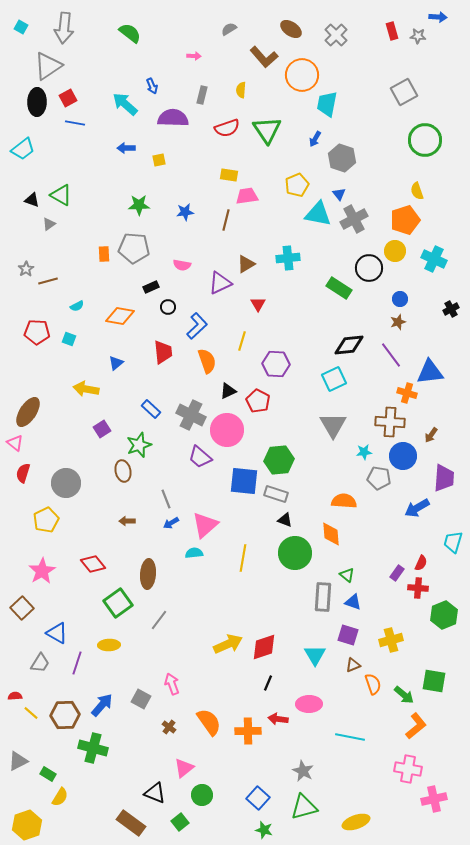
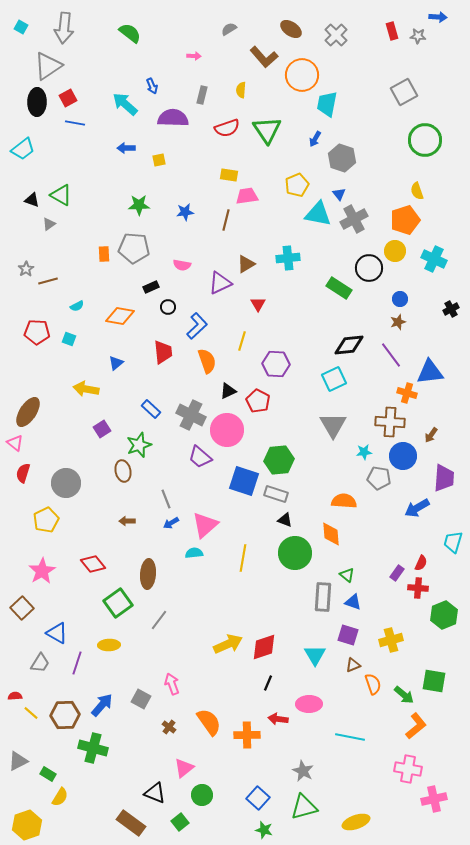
blue square at (244, 481): rotated 12 degrees clockwise
orange cross at (248, 731): moved 1 px left, 4 px down
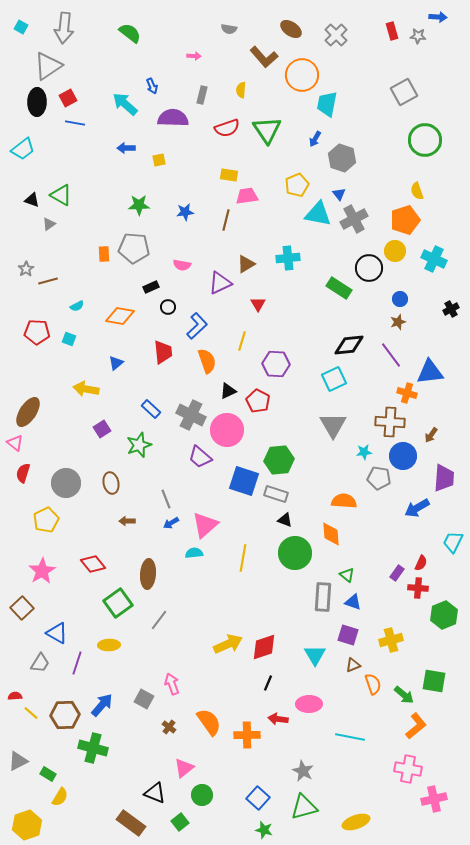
gray semicircle at (229, 29): rotated 140 degrees counterclockwise
brown ellipse at (123, 471): moved 12 px left, 12 px down
cyan trapezoid at (453, 542): rotated 10 degrees clockwise
gray square at (141, 699): moved 3 px right
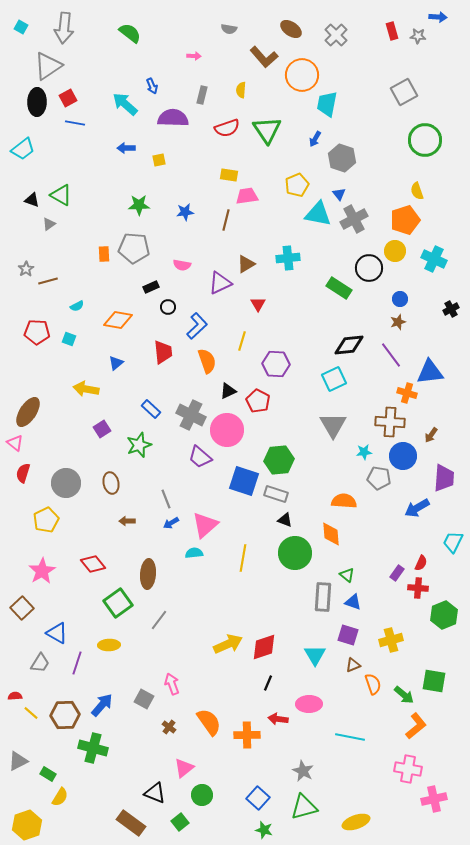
orange diamond at (120, 316): moved 2 px left, 4 px down
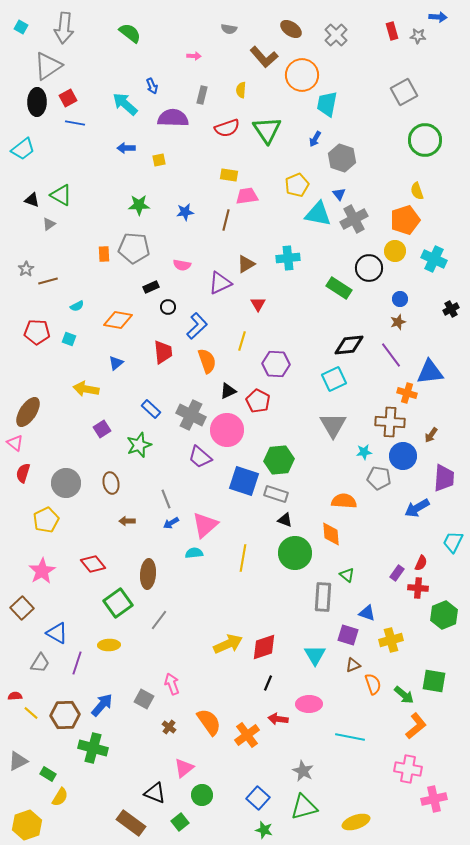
blue triangle at (353, 602): moved 14 px right, 11 px down
orange cross at (247, 735): rotated 35 degrees counterclockwise
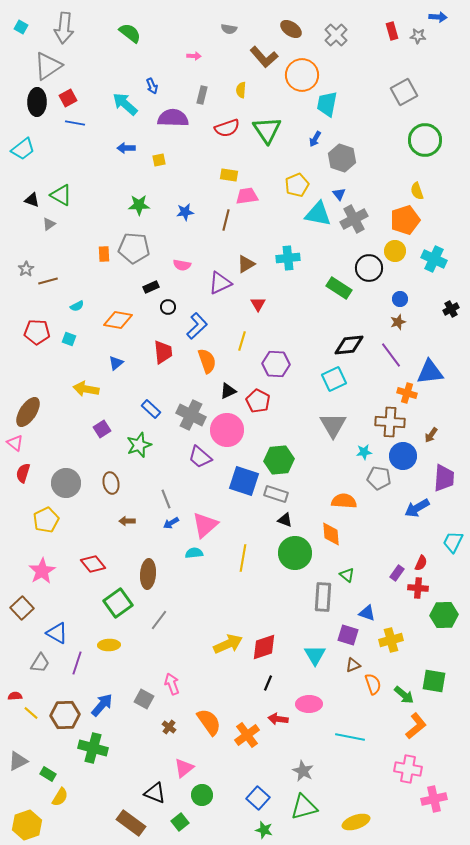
green hexagon at (444, 615): rotated 20 degrees clockwise
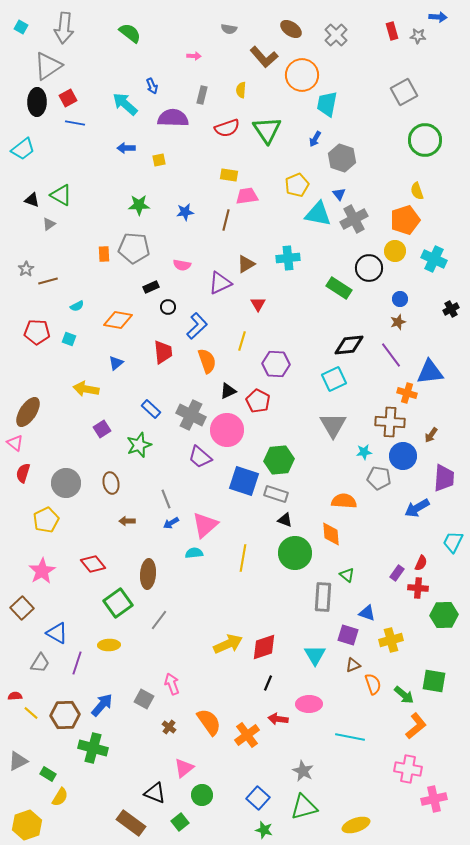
yellow ellipse at (356, 822): moved 3 px down
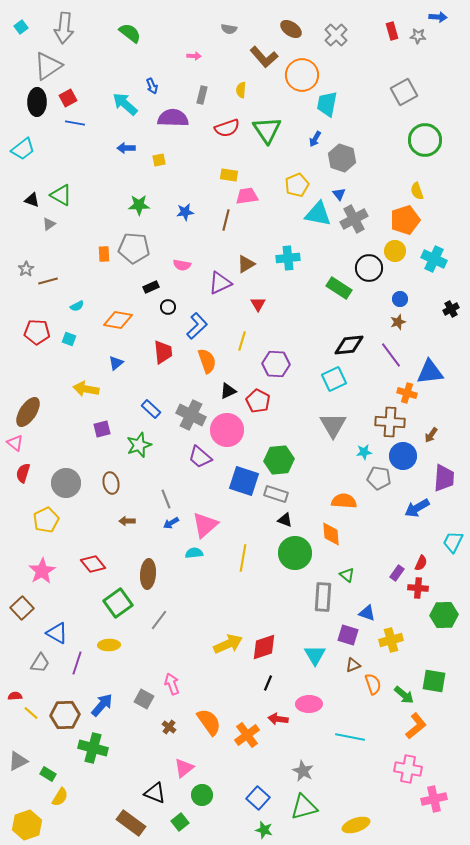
cyan square at (21, 27): rotated 24 degrees clockwise
purple square at (102, 429): rotated 18 degrees clockwise
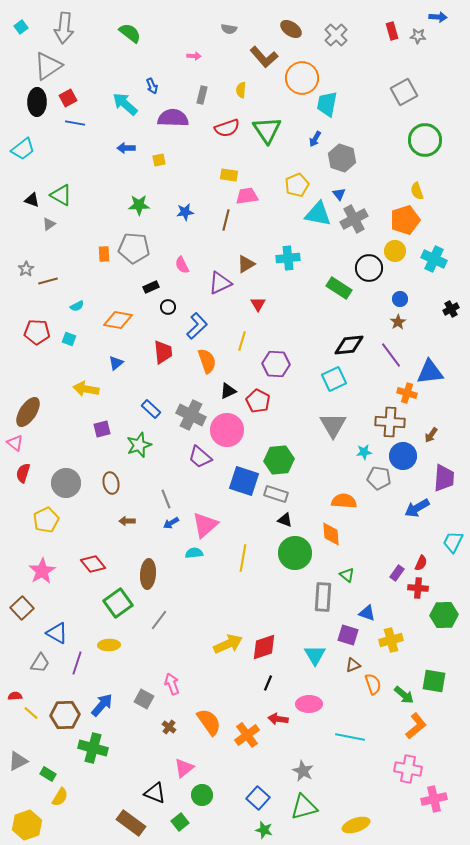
orange circle at (302, 75): moved 3 px down
pink semicircle at (182, 265): rotated 54 degrees clockwise
brown star at (398, 322): rotated 14 degrees counterclockwise
